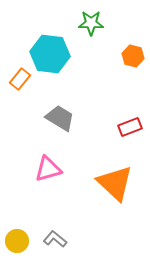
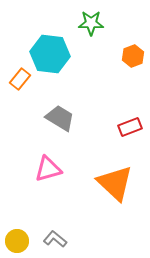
orange hexagon: rotated 25 degrees clockwise
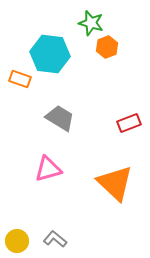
green star: rotated 15 degrees clockwise
orange hexagon: moved 26 px left, 9 px up
orange rectangle: rotated 70 degrees clockwise
red rectangle: moved 1 px left, 4 px up
